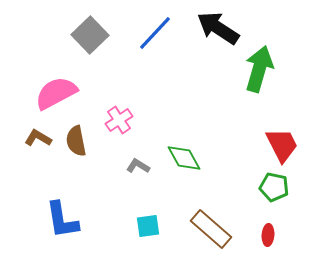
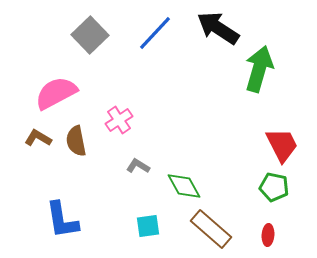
green diamond: moved 28 px down
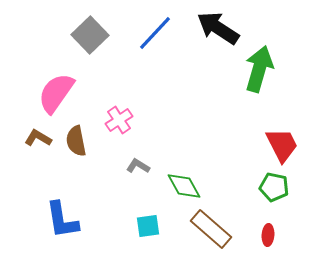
pink semicircle: rotated 27 degrees counterclockwise
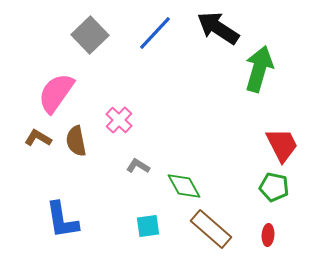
pink cross: rotated 12 degrees counterclockwise
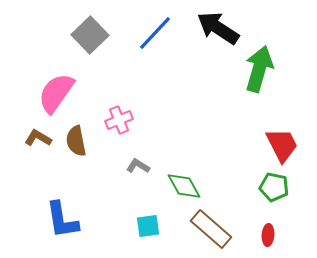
pink cross: rotated 24 degrees clockwise
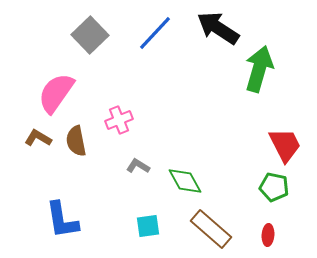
red trapezoid: moved 3 px right
green diamond: moved 1 px right, 5 px up
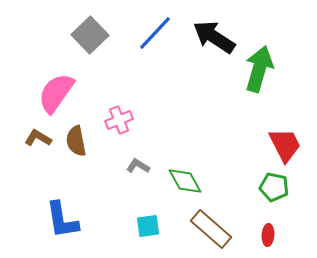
black arrow: moved 4 px left, 9 px down
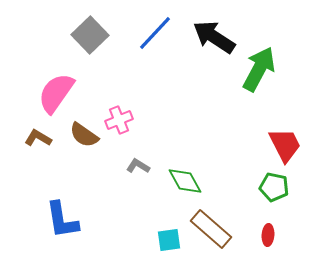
green arrow: rotated 12 degrees clockwise
brown semicircle: moved 8 px right, 6 px up; rotated 44 degrees counterclockwise
cyan square: moved 21 px right, 14 px down
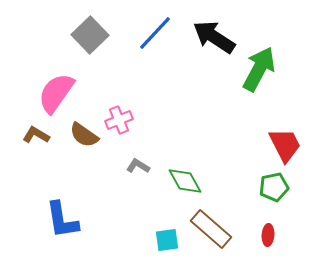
brown L-shape: moved 2 px left, 3 px up
green pentagon: rotated 24 degrees counterclockwise
cyan square: moved 2 px left
